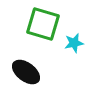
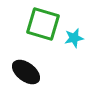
cyan star: moved 5 px up
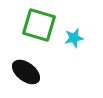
green square: moved 4 px left, 1 px down
